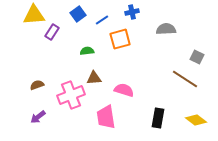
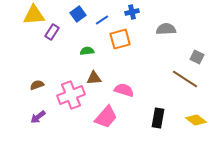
pink trapezoid: rotated 130 degrees counterclockwise
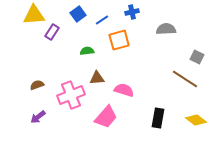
orange square: moved 1 px left, 1 px down
brown triangle: moved 3 px right
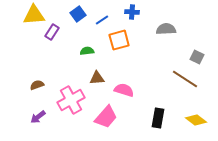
blue cross: rotated 16 degrees clockwise
pink cross: moved 5 px down; rotated 8 degrees counterclockwise
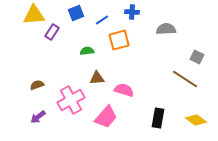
blue square: moved 2 px left, 1 px up; rotated 14 degrees clockwise
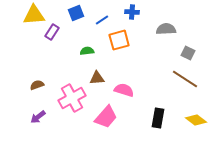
gray square: moved 9 px left, 4 px up
pink cross: moved 1 px right, 2 px up
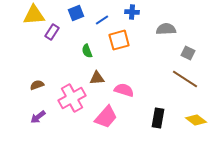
green semicircle: rotated 104 degrees counterclockwise
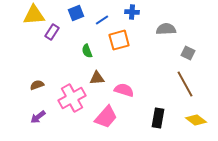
brown line: moved 5 px down; rotated 28 degrees clockwise
